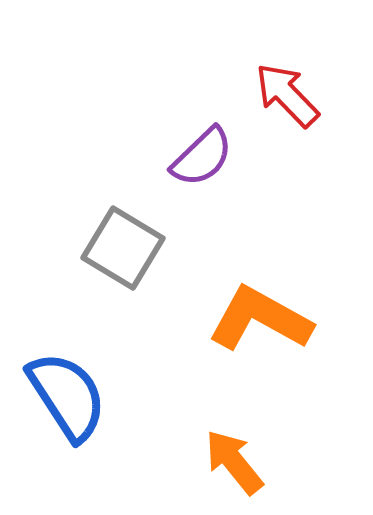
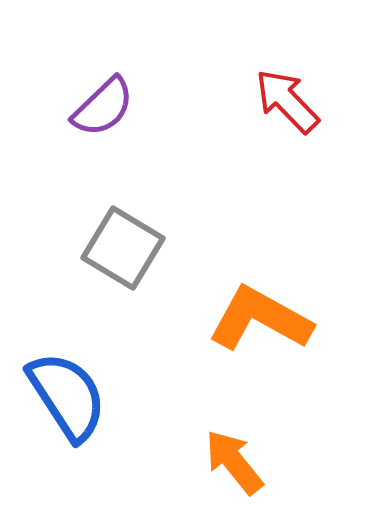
red arrow: moved 6 px down
purple semicircle: moved 99 px left, 50 px up
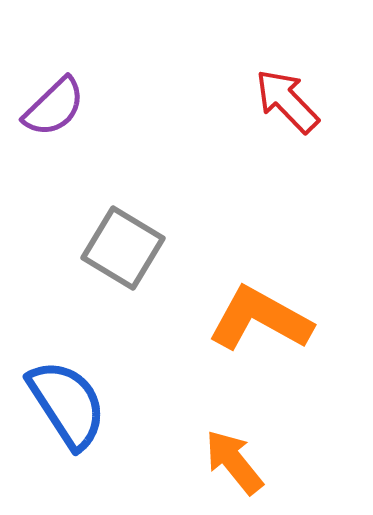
purple semicircle: moved 49 px left
blue semicircle: moved 8 px down
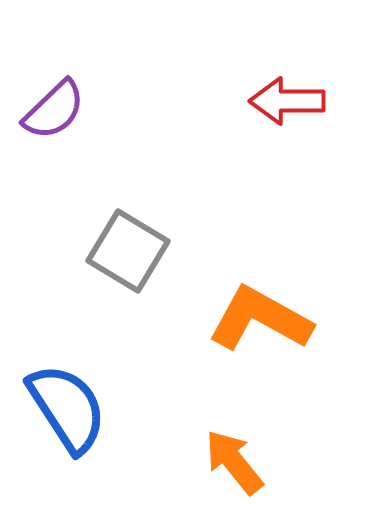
red arrow: rotated 46 degrees counterclockwise
purple semicircle: moved 3 px down
gray square: moved 5 px right, 3 px down
blue semicircle: moved 4 px down
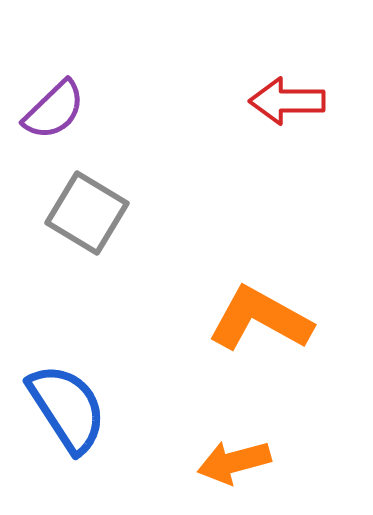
gray square: moved 41 px left, 38 px up
orange arrow: rotated 66 degrees counterclockwise
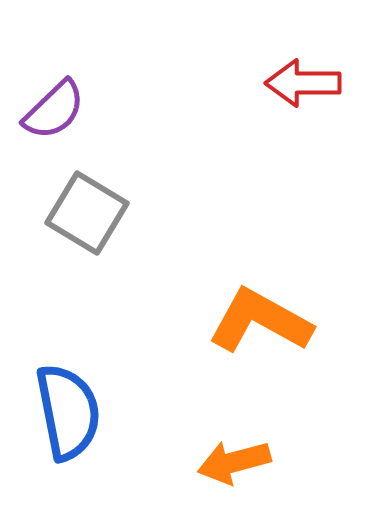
red arrow: moved 16 px right, 18 px up
orange L-shape: moved 2 px down
blue semicircle: moved 1 px right, 4 px down; rotated 22 degrees clockwise
